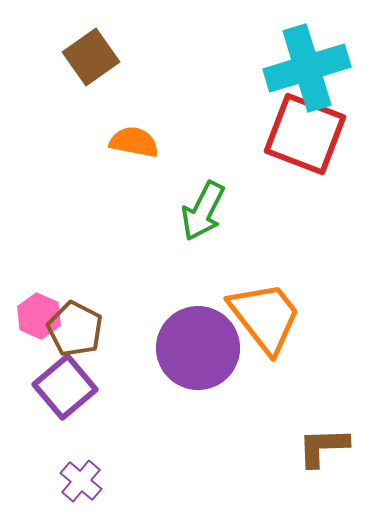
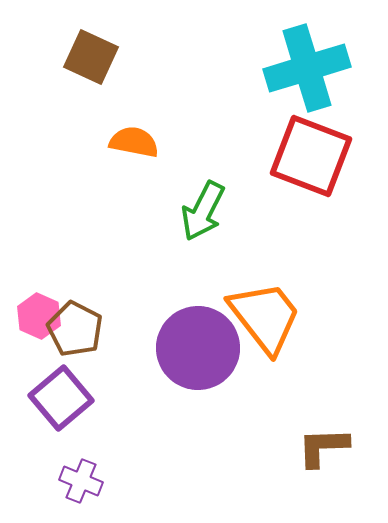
brown square: rotated 30 degrees counterclockwise
red square: moved 6 px right, 22 px down
purple square: moved 4 px left, 11 px down
purple cross: rotated 18 degrees counterclockwise
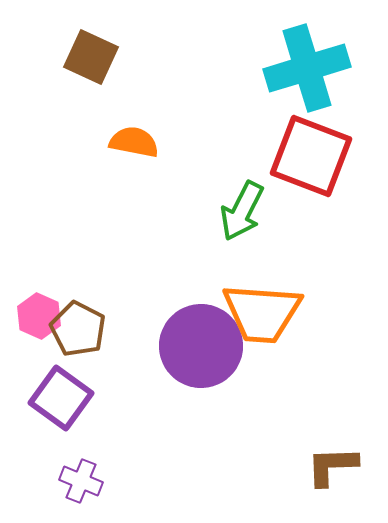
green arrow: moved 39 px right
orange trapezoid: moved 3 px left, 4 px up; rotated 132 degrees clockwise
brown pentagon: moved 3 px right
purple circle: moved 3 px right, 2 px up
purple square: rotated 14 degrees counterclockwise
brown L-shape: moved 9 px right, 19 px down
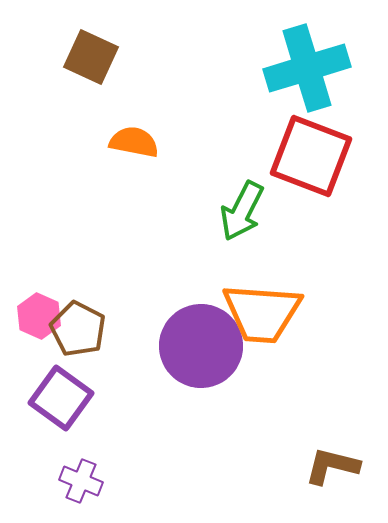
brown L-shape: rotated 16 degrees clockwise
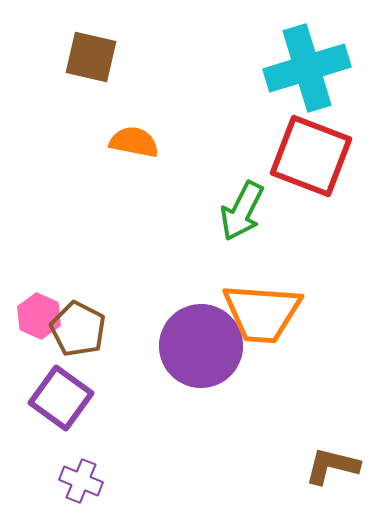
brown square: rotated 12 degrees counterclockwise
